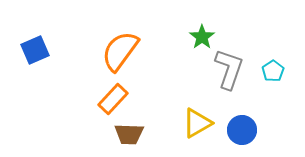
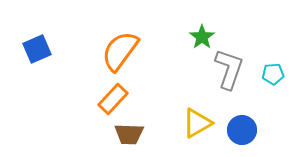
blue square: moved 2 px right, 1 px up
cyan pentagon: moved 3 px down; rotated 30 degrees clockwise
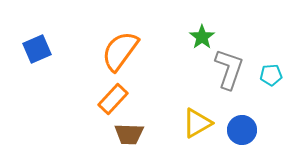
cyan pentagon: moved 2 px left, 1 px down
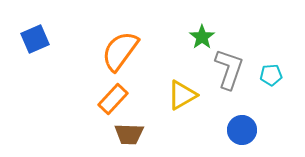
blue square: moved 2 px left, 10 px up
yellow triangle: moved 15 px left, 28 px up
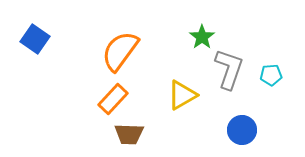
blue square: rotated 32 degrees counterclockwise
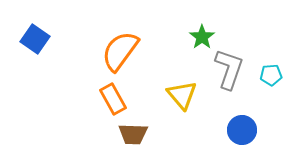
yellow triangle: rotated 40 degrees counterclockwise
orange rectangle: rotated 72 degrees counterclockwise
brown trapezoid: moved 4 px right
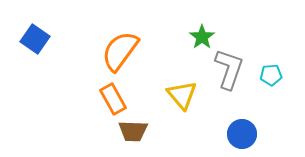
blue circle: moved 4 px down
brown trapezoid: moved 3 px up
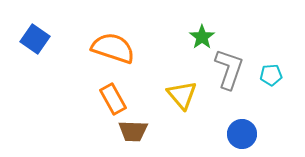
orange semicircle: moved 7 px left, 3 px up; rotated 72 degrees clockwise
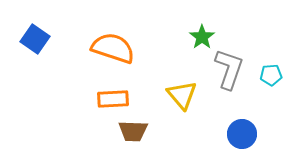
orange rectangle: rotated 64 degrees counterclockwise
